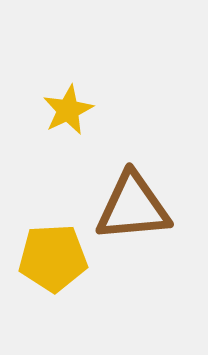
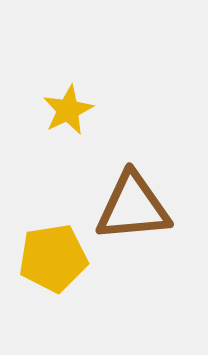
yellow pentagon: rotated 6 degrees counterclockwise
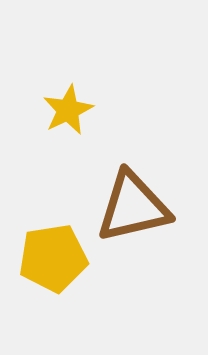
brown triangle: rotated 8 degrees counterclockwise
